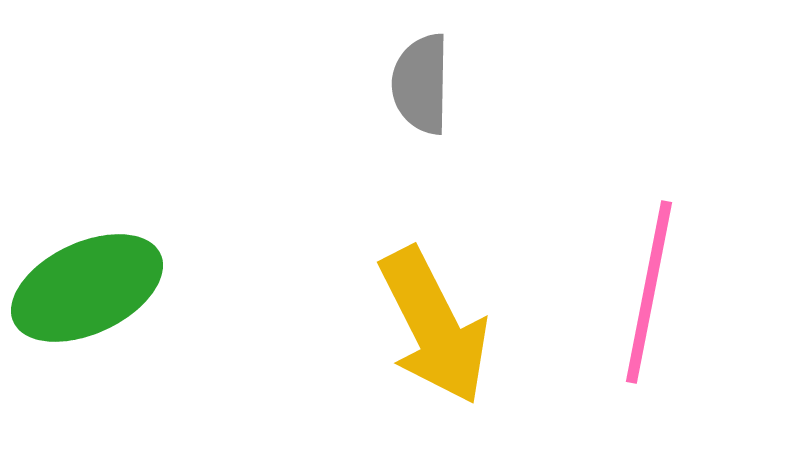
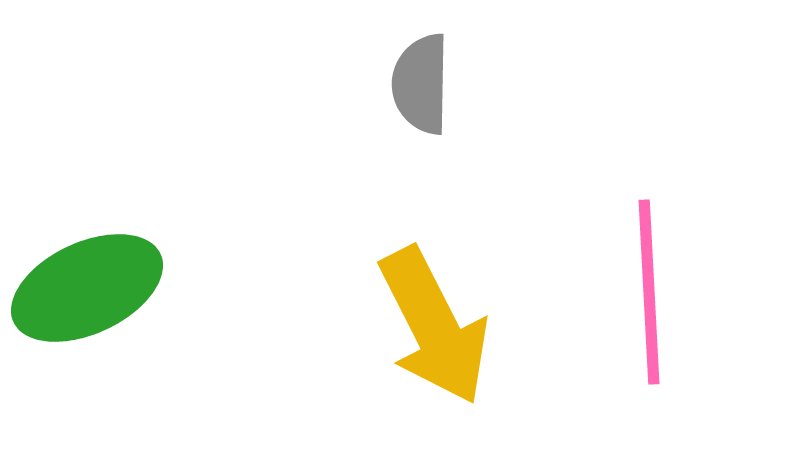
pink line: rotated 14 degrees counterclockwise
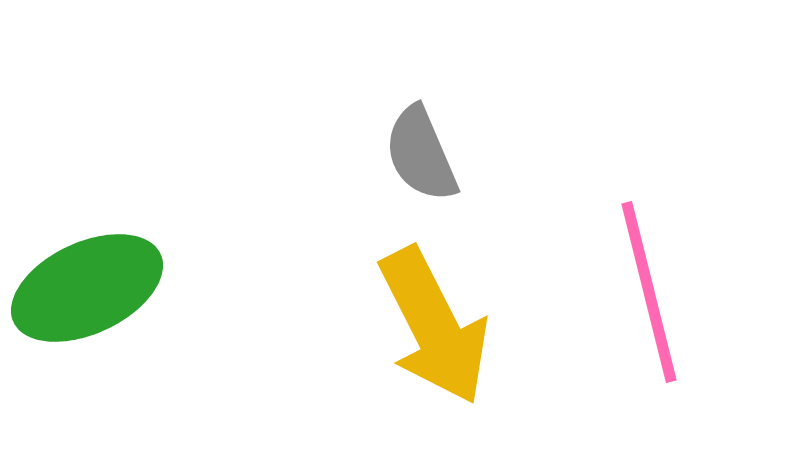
gray semicircle: moved 70 px down; rotated 24 degrees counterclockwise
pink line: rotated 11 degrees counterclockwise
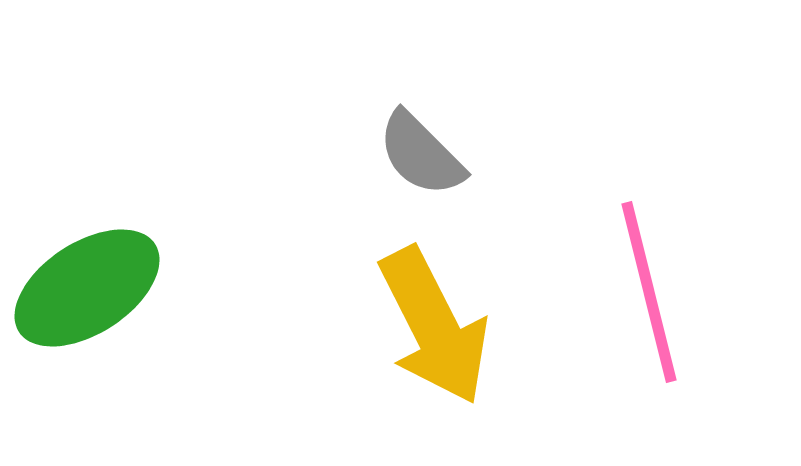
gray semicircle: rotated 22 degrees counterclockwise
green ellipse: rotated 8 degrees counterclockwise
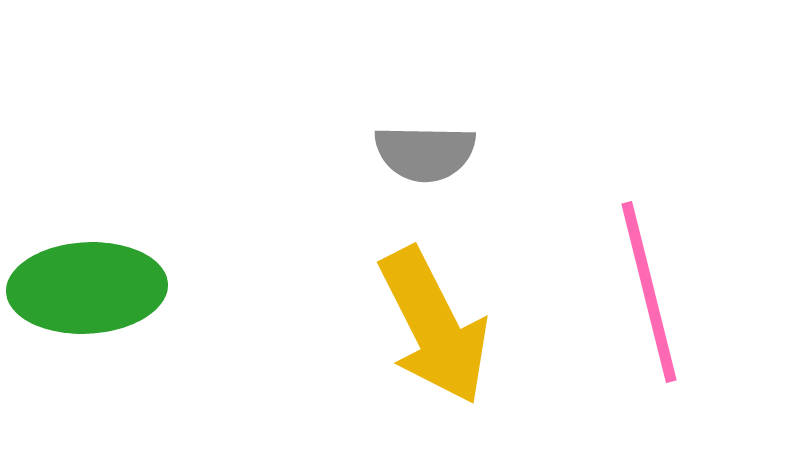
gray semicircle: moved 4 px right, 1 px up; rotated 44 degrees counterclockwise
green ellipse: rotated 30 degrees clockwise
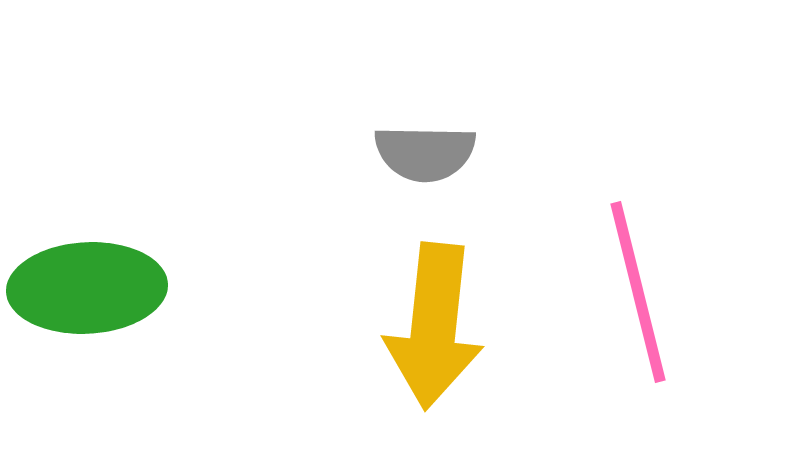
pink line: moved 11 px left
yellow arrow: rotated 33 degrees clockwise
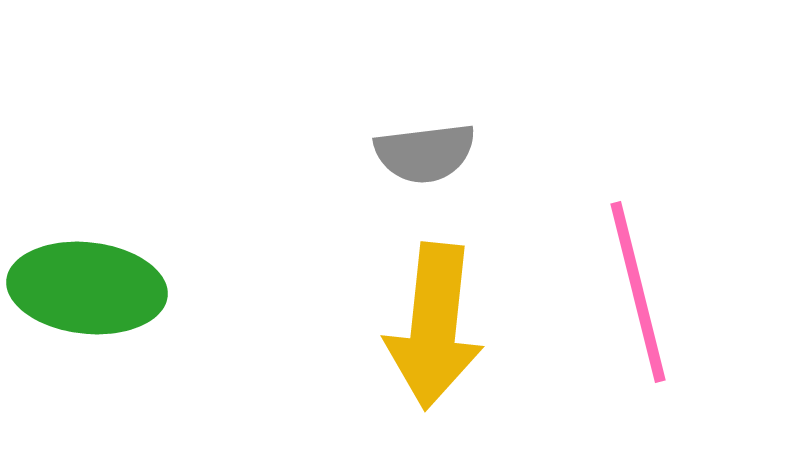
gray semicircle: rotated 8 degrees counterclockwise
green ellipse: rotated 9 degrees clockwise
